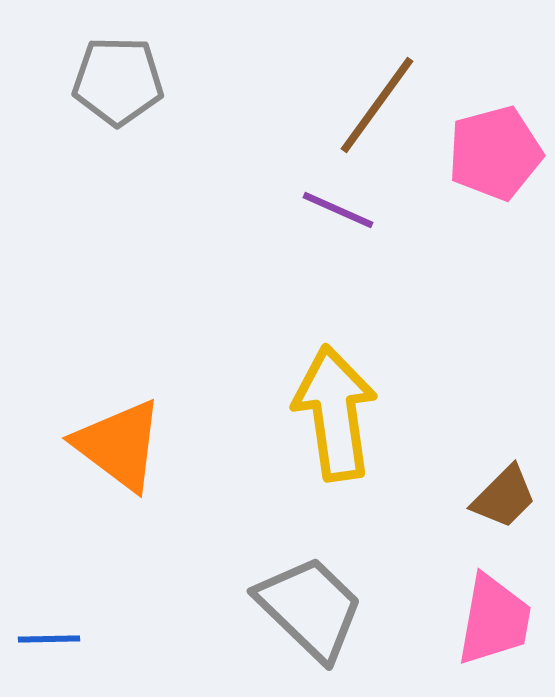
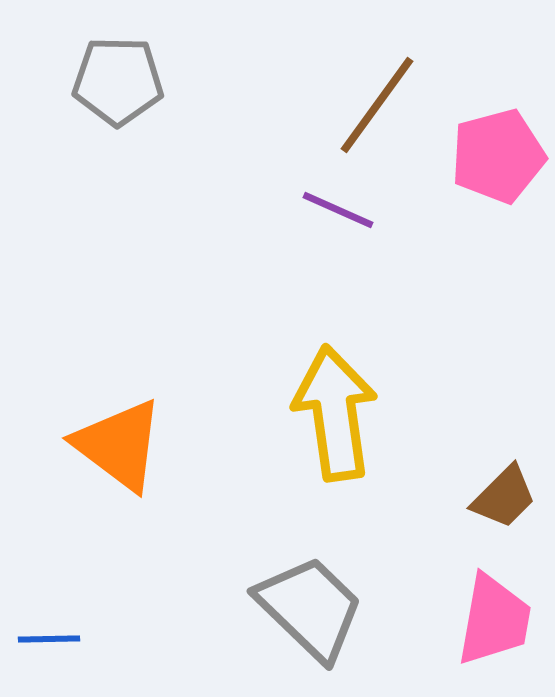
pink pentagon: moved 3 px right, 3 px down
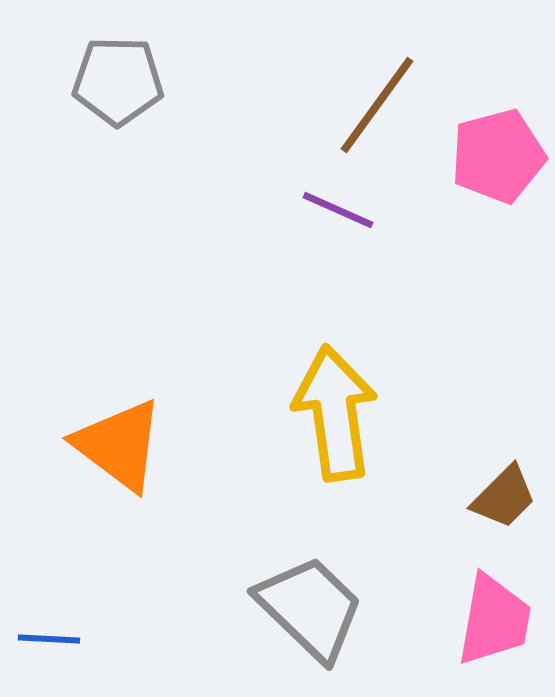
blue line: rotated 4 degrees clockwise
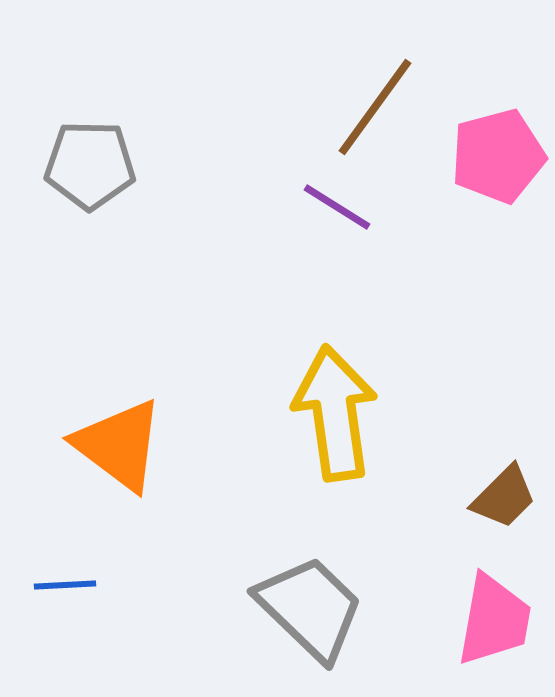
gray pentagon: moved 28 px left, 84 px down
brown line: moved 2 px left, 2 px down
purple line: moved 1 px left, 3 px up; rotated 8 degrees clockwise
blue line: moved 16 px right, 54 px up; rotated 6 degrees counterclockwise
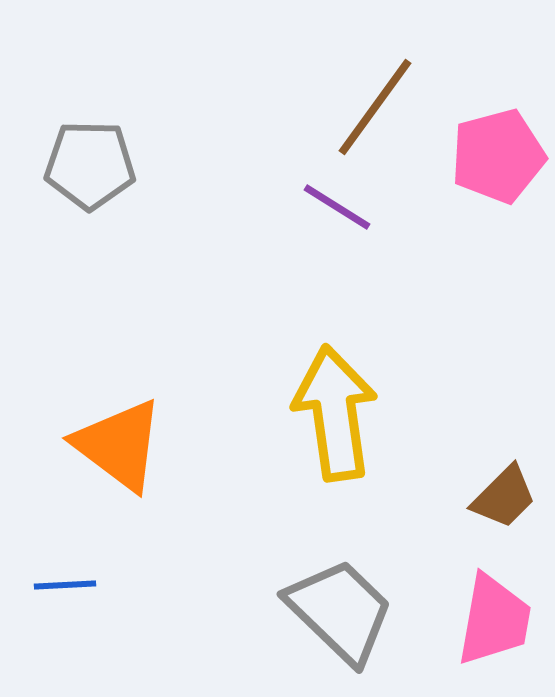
gray trapezoid: moved 30 px right, 3 px down
